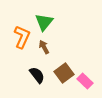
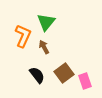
green triangle: moved 2 px right
orange L-shape: moved 1 px right, 1 px up
pink rectangle: rotated 28 degrees clockwise
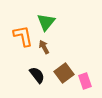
orange L-shape: rotated 35 degrees counterclockwise
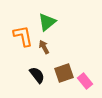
green triangle: moved 1 px right; rotated 12 degrees clockwise
brown square: rotated 18 degrees clockwise
pink rectangle: rotated 21 degrees counterclockwise
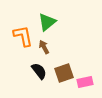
black semicircle: moved 2 px right, 4 px up
pink rectangle: moved 1 px down; rotated 63 degrees counterclockwise
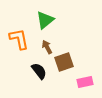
green triangle: moved 2 px left, 2 px up
orange L-shape: moved 4 px left, 3 px down
brown arrow: moved 3 px right
brown square: moved 11 px up
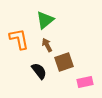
brown arrow: moved 2 px up
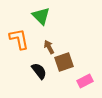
green triangle: moved 4 px left, 4 px up; rotated 36 degrees counterclockwise
brown arrow: moved 2 px right, 2 px down
pink rectangle: moved 1 px up; rotated 14 degrees counterclockwise
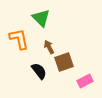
green triangle: moved 2 px down
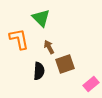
brown square: moved 1 px right, 2 px down
black semicircle: rotated 42 degrees clockwise
pink rectangle: moved 6 px right, 3 px down; rotated 14 degrees counterclockwise
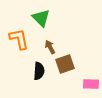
brown arrow: moved 1 px right
pink rectangle: rotated 42 degrees clockwise
